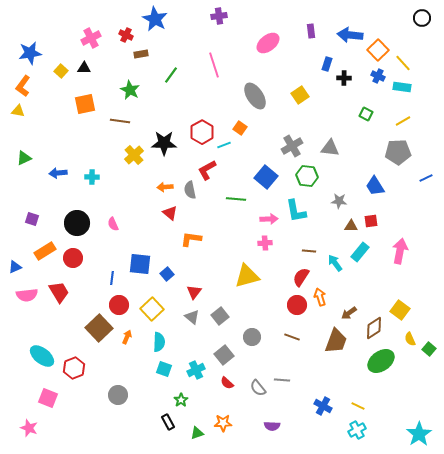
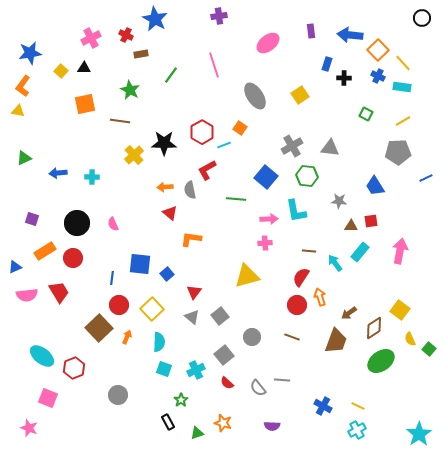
orange star at (223, 423): rotated 18 degrees clockwise
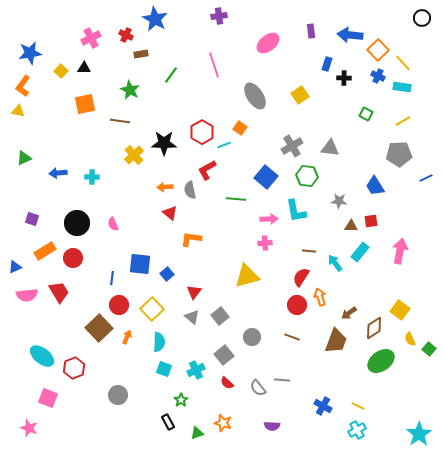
gray pentagon at (398, 152): moved 1 px right, 2 px down
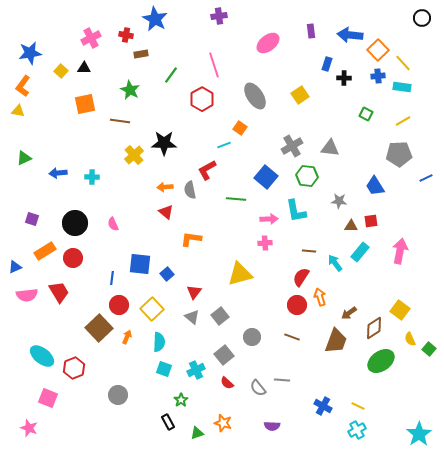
red cross at (126, 35): rotated 16 degrees counterclockwise
blue cross at (378, 76): rotated 32 degrees counterclockwise
red hexagon at (202, 132): moved 33 px up
red triangle at (170, 213): moved 4 px left, 1 px up
black circle at (77, 223): moved 2 px left
yellow triangle at (247, 276): moved 7 px left, 2 px up
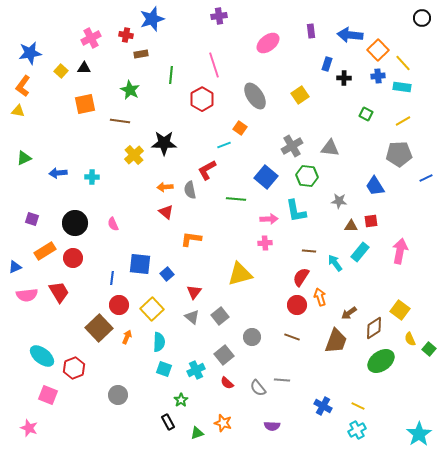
blue star at (155, 19): moved 3 px left; rotated 25 degrees clockwise
green line at (171, 75): rotated 30 degrees counterclockwise
pink square at (48, 398): moved 3 px up
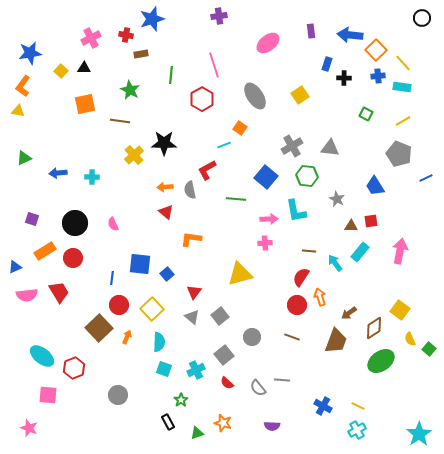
orange square at (378, 50): moved 2 px left
gray pentagon at (399, 154): rotated 25 degrees clockwise
gray star at (339, 201): moved 2 px left, 2 px up; rotated 21 degrees clockwise
pink square at (48, 395): rotated 18 degrees counterclockwise
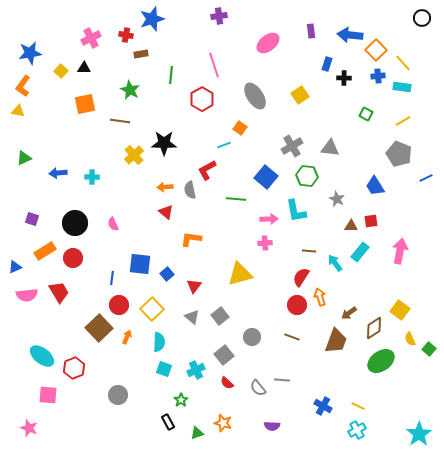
red triangle at (194, 292): moved 6 px up
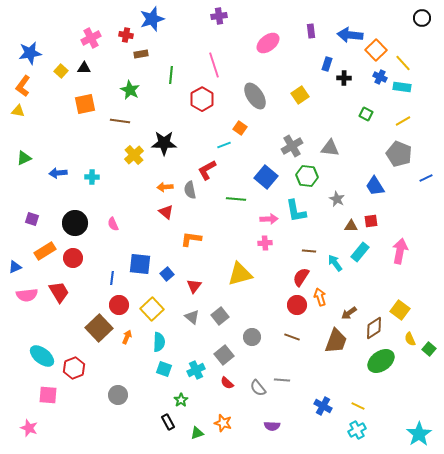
blue cross at (378, 76): moved 2 px right, 1 px down; rotated 32 degrees clockwise
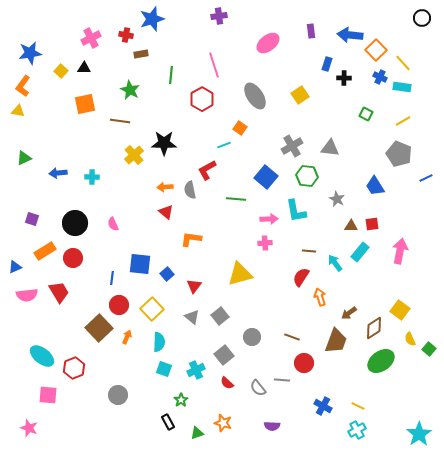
red square at (371, 221): moved 1 px right, 3 px down
red circle at (297, 305): moved 7 px right, 58 px down
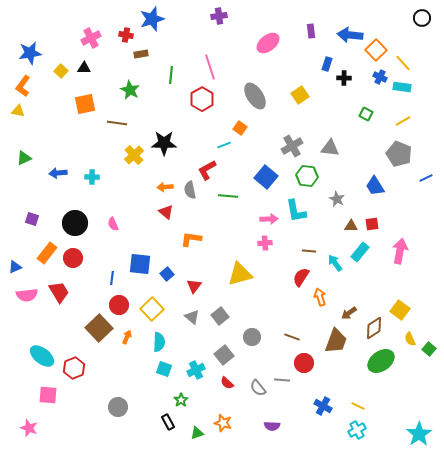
pink line at (214, 65): moved 4 px left, 2 px down
brown line at (120, 121): moved 3 px left, 2 px down
green line at (236, 199): moved 8 px left, 3 px up
orange rectangle at (45, 251): moved 2 px right, 2 px down; rotated 20 degrees counterclockwise
gray circle at (118, 395): moved 12 px down
